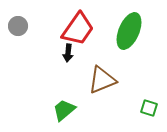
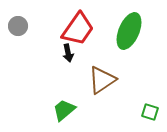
black arrow: rotated 18 degrees counterclockwise
brown triangle: rotated 12 degrees counterclockwise
green square: moved 1 px right, 4 px down
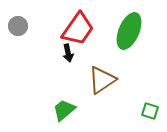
green square: moved 1 px up
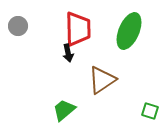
red trapezoid: rotated 36 degrees counterclockwise
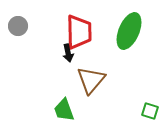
red trapezoid: moved 1 px right, 3 px down
brown triangle: moved 11 px left; rotated 16 degrees counterclockwise
green trapezoid: rotated 70 degrees counterclockwise
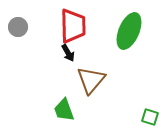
gray circle: moved 1 px down
red trapezoid: moved 6 px left, 6 px up
black arrow: rotated 18 degrees counterclockwise
green square: moved 6 px down
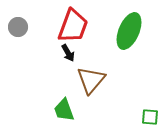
red trapezoid: rotated 21 degrees clockwise
green square: rotated 12 degrees counterclockwise
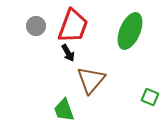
gray circle: moved 18 px right, 1 px up
green ellipse: moved 1 px right
green square: moved 20 px up; rotated 18 degrees clockwise
